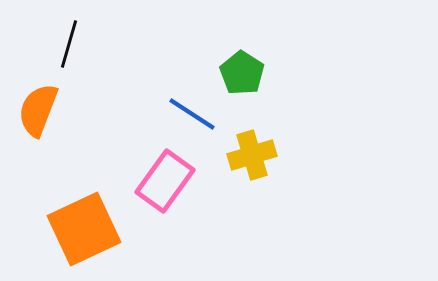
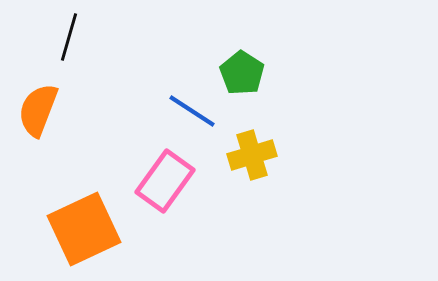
black line: moved 7 px up
blue line: moved 3 px up
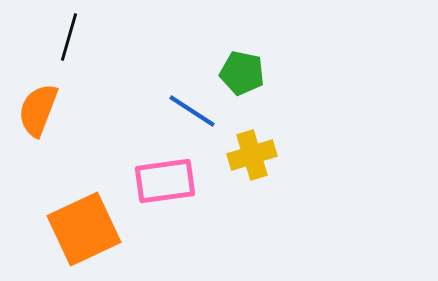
green pentagon: rotated 21 degrees counterclockwise
pink rectangle: rotated 46 degrees clockwise
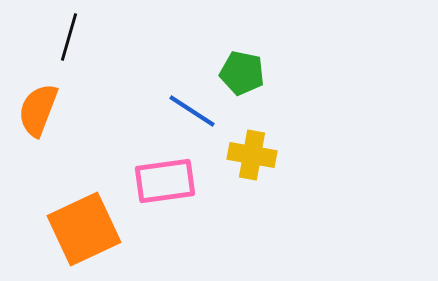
yellow cross: rotated 27 degrees clockwise
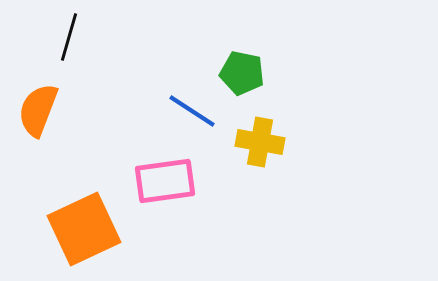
yellow cross: moved 8 px right, 13 px up
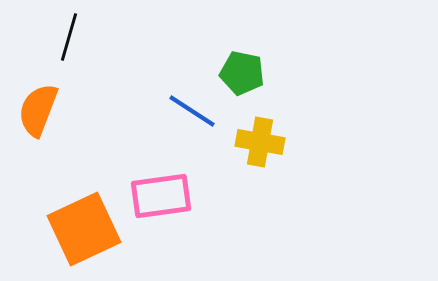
pink rectangle: moved 4 px left, 15 px down
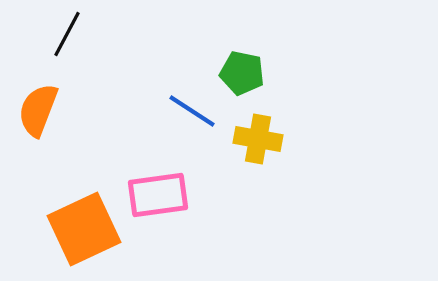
black line: moved 2 px left, 3 px up; rotated 12 degrees clockwise
yellow cross: moved 2 px left, 3 px up
pink rectangle: moved 3 px left, 1 px up
